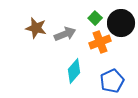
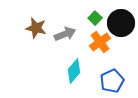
orange cross: rotated 15 degrees counterclockwise
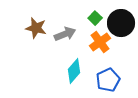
blue pentagon: moved 4 px left, 1 px up
